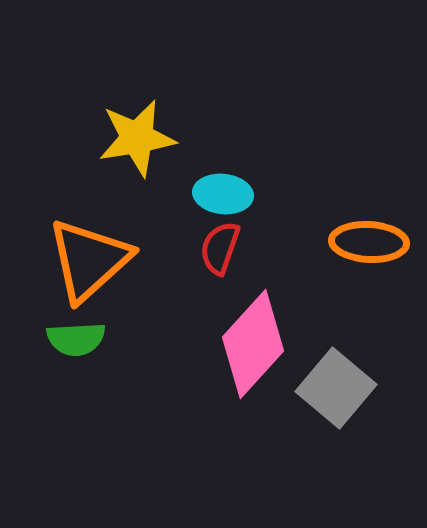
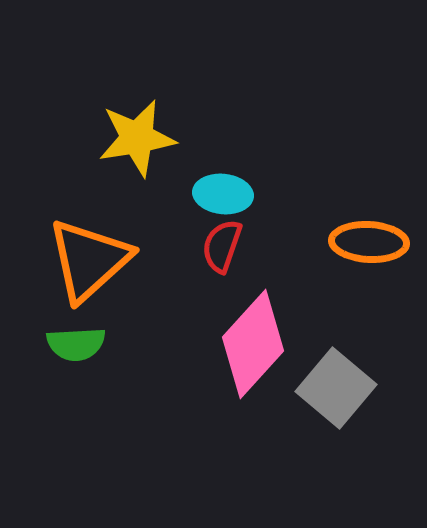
red semicircle: moved 2 px right, 2 px up
green semicircle: moved 5 px down
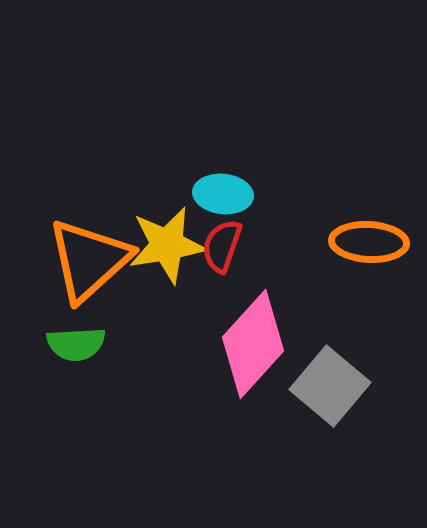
yellow star: moved 30 px right, 107 px down
gray square: moved 6 px left, 2 px up
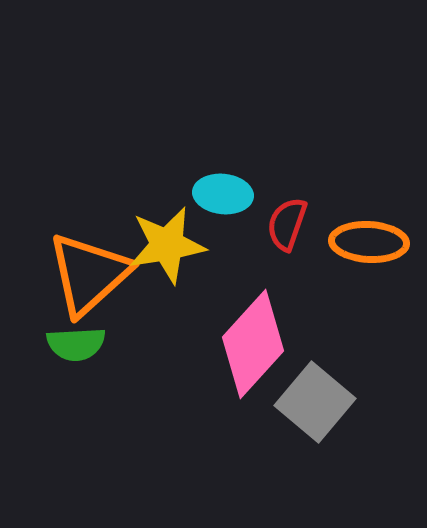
red semicircle: moved 65 px right, 22 px up
orange triangle: moved 14 px down
gray square: moved 15 px left, 16 px down
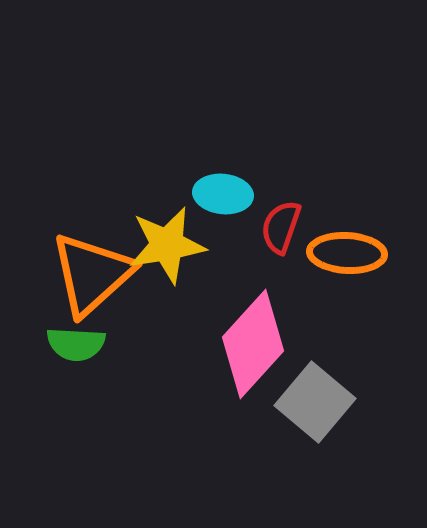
red semicircle: moved 6 px left, 3 px down
orange ellipse: moved 22 px left, 11 px down
orange triangle: moved 3 px right
green semicircle: rotated 6 degrees clockwise
